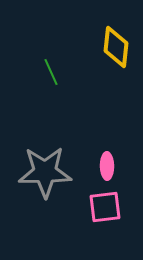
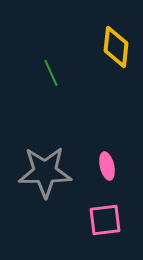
green line: moved 1 px down
pink ellipse: rotated 12 degrees counterclockwise
pink square: moved 13 px down
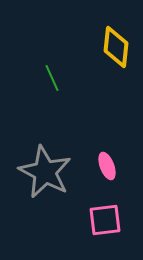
green line: moved 1 px right, 5 px down
pink ellipse: rotated 8 degrees counterclockwise
gray star: rotated 28 degrees clockwise
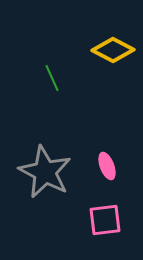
yellow diamond: moved 3 px left, 3 px down; rotated 69 degrees counterclockwise
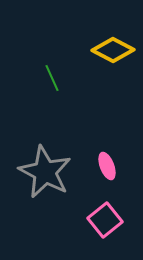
pink square: rotated 32 degrees counterclockwise
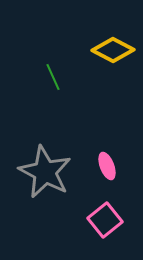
green line: moved 1 px right, 1 px up
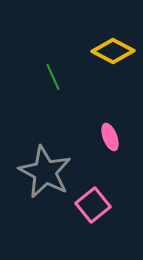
yellow diamond: moved 1 px down
pink ellipse: moved 3 px right, 29 px up
pink square: moved 12 px left, 15 px up
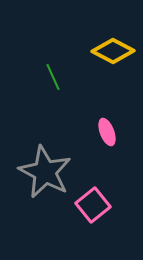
pink ellipse: moved 3 px left, 5 px up
